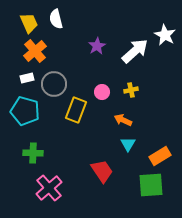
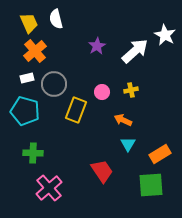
orange rectangle: moved 2 px up
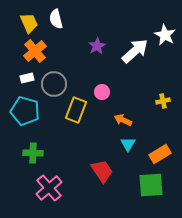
yellow cross: moved 32 px right, 11 px down
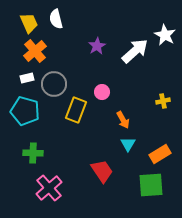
orange arrow: rotated 144 degrees counterclockwise
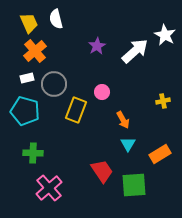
green square: moved 17 px left
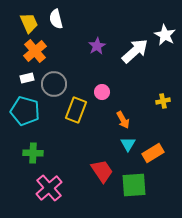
orange rectangle: moved 7 px left, 1 px up
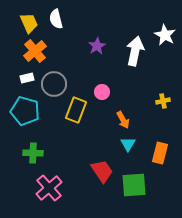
white arrow: rotated 36 degrees counterclockwise
orange rectangle: moved 7 px right; rotated 45 degrees counterclockwise
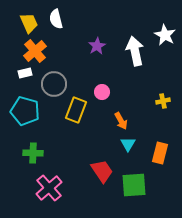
white arrow: rotated 24 degrees counterclockwise
white rectangle: moved 2 px left, 5 px up
orange arrow: moved 2 px left, 1 px down
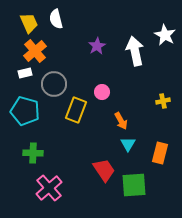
red trapezoid: moved 2 px right, 1 px up
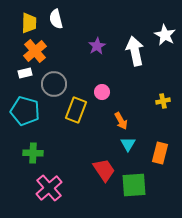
yellow trapezoid: rotated 25 degrees clockwise
